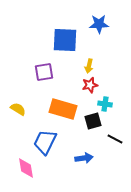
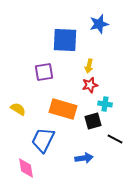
blue star: rotated 12 degrees counterclockwise
blue trapezoid: moved 2 px left, 2 px up
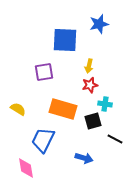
blue arrow: rotated 24 degrees clockwise
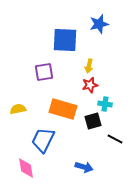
yellow semicircle: rotated 42 degrees counterclockwise
blue arrow: moved 9 px down
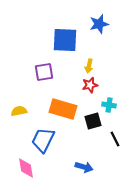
cyan cross: moved 4 px right, 1 px down
yellow semicircle: moved 1 px right, 2 px down
black line: rotated 35 degrees clockwise
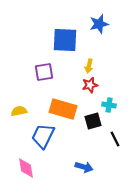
blue trapezoid: moved 4 px up
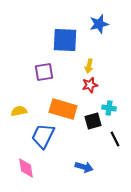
cyan cross: moved 3 px down
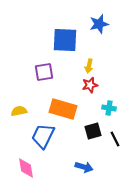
black square: moved 10 px down
